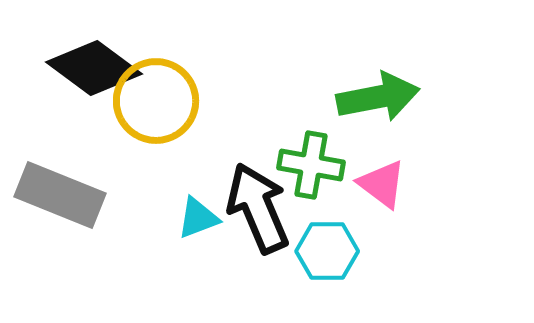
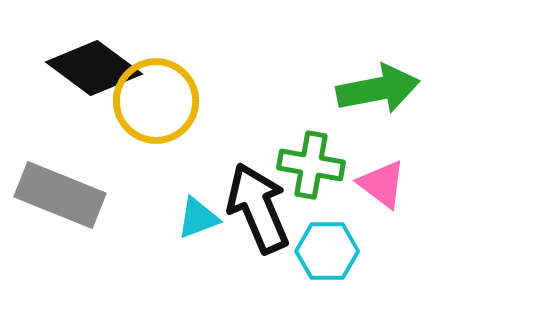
green arrow: moved 8 px up
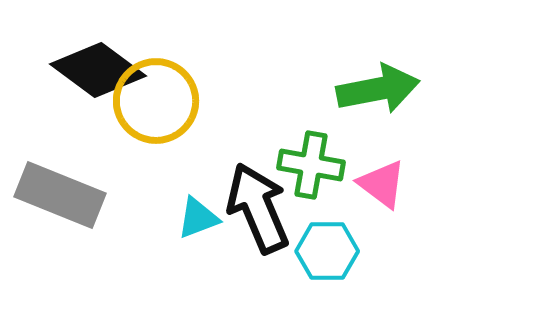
black diamond: moved 4 px right, 2 px down
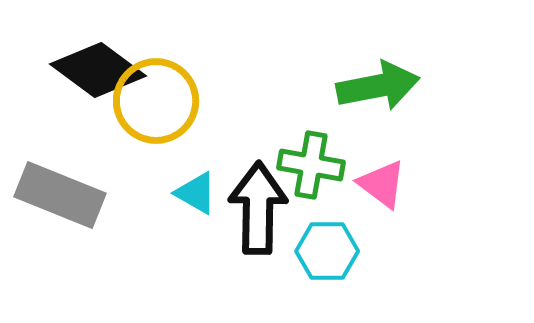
green arrow: moved 3 px up
black arrow: rotated 24 degrees clockwise
cyan triangle: moved 2 px left, 25 px up; rotated 51 degrees clockwise
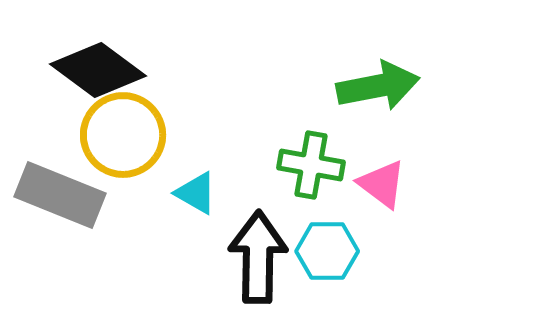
yellow circle: moved 33 px left, 34 px down
black arrow: moved 49 px down
